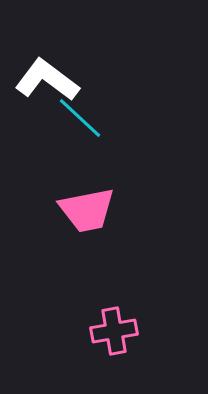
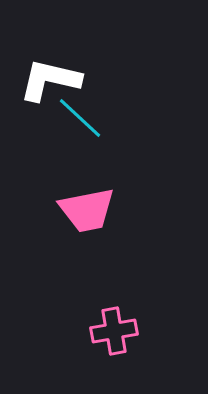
white L-shape: moved 3 px right; rotated 24 degrees counterclockwise
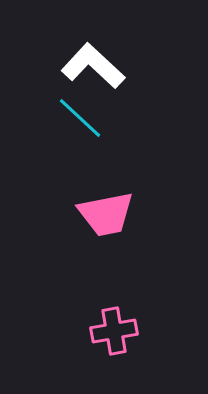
white L-shape: moved 43 px right, 14 px up; rotated 30 degrees clockwise
pink trapezoid: moved 19 px right, 4 px down
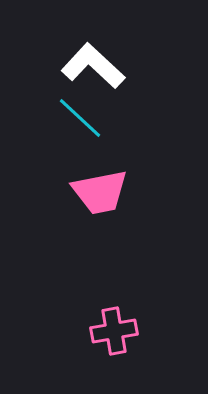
pink trapezoid: moved 6 px left, 22 px up
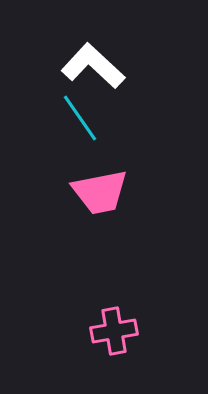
cyan line: rotated 12 degrees clockwise
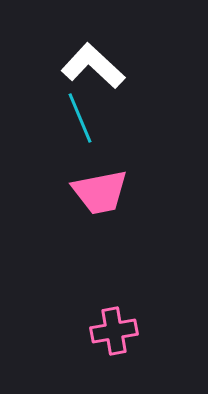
cyan line: rotated 12 degrees clockwise
